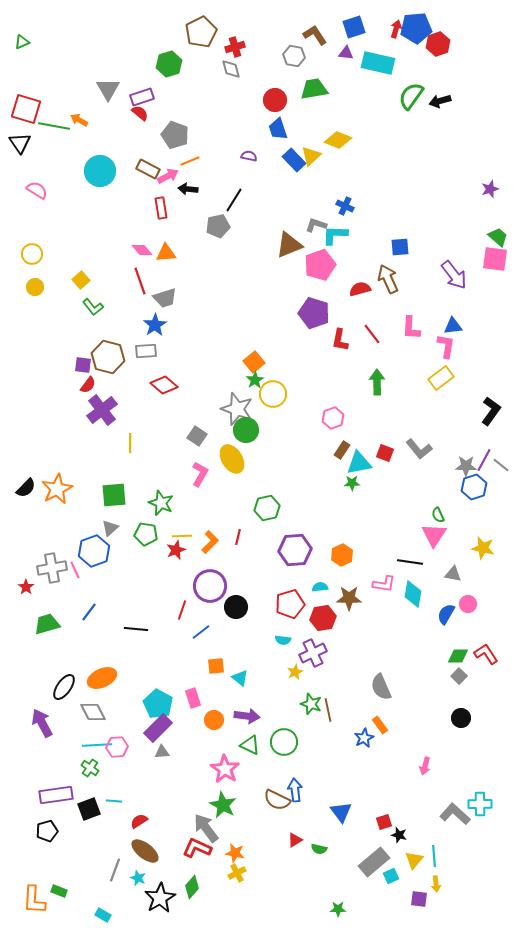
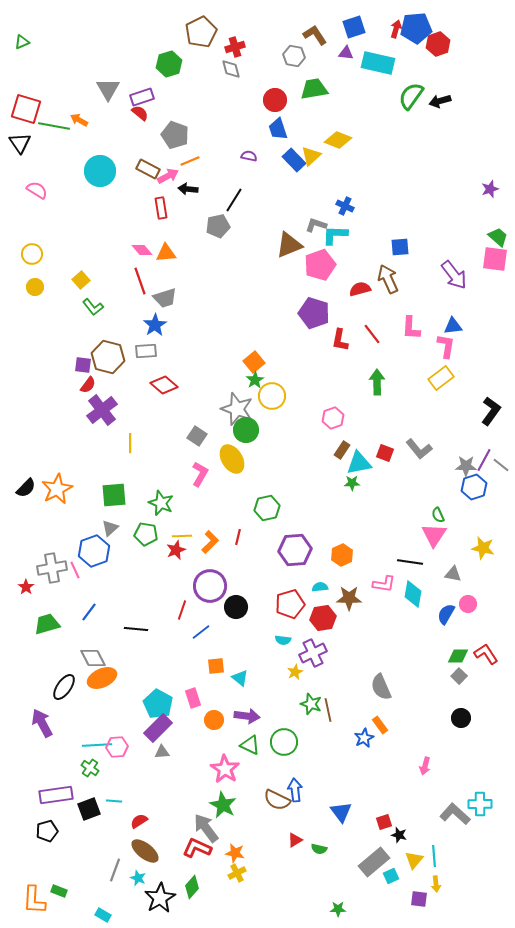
yellow circle at (273, 394): moved 1 px left, 2 px down
gray diamond at (93, 712): moved 54 px up
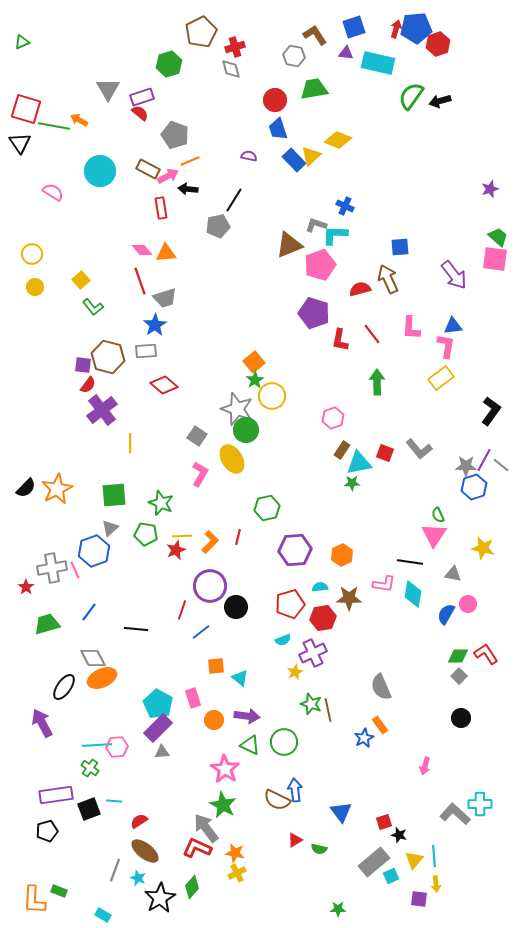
pink semicircle at (37, 190): moved 16 px right, 2 px down
cyan semicircle at (283, 640): rotated 28 degrees counterclockwise
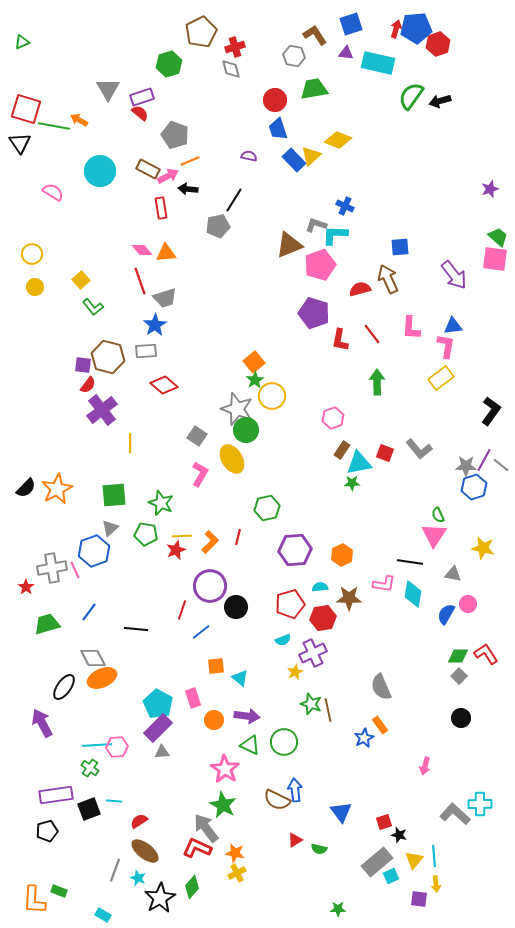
blue square at (354, 27): moved 3 px left, 3 px up
gray rectangle at (374, 862): moved 3 px right
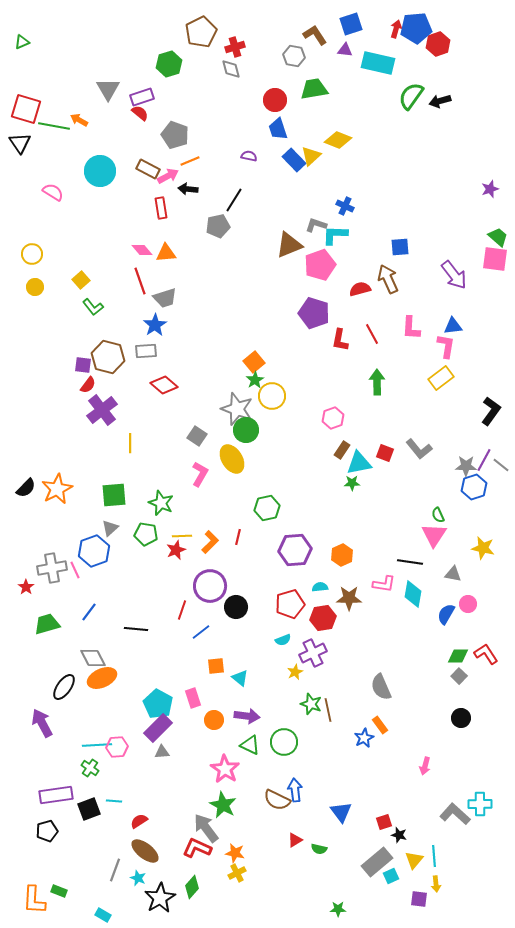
purple triangle at (346, 53): moved 1 px left, 3 px up
red line at (372, 334): rotated 10 degrees clockwise
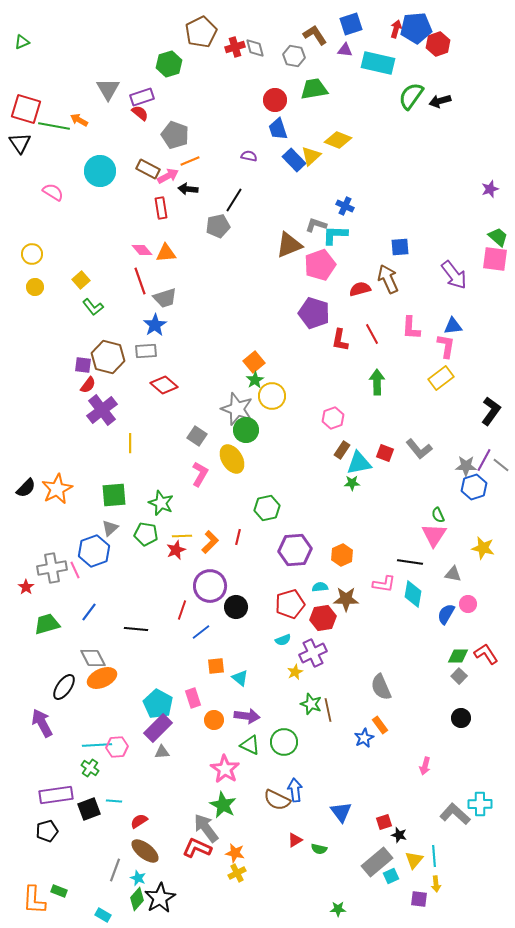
gray diamond at (231, 69): moved 24 px right, 21 px up
brown star at (349, 598): moved 3 px left, 1 px down
green diamond at (192, 887): moved 55 px left, 12 px down
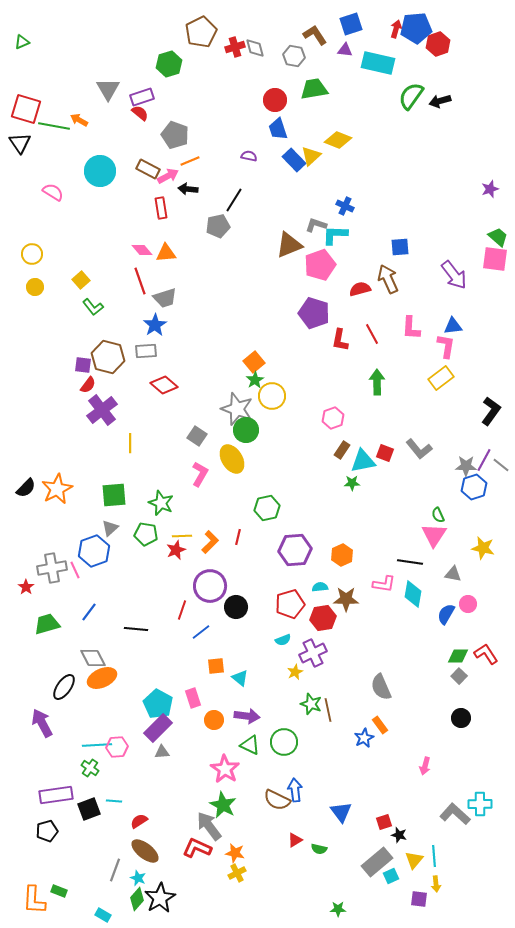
cyan triangle at (359, 463): moved 4 px right, 2 px up
gray arrow at (206, 828): moved 3 px right, 2 px up
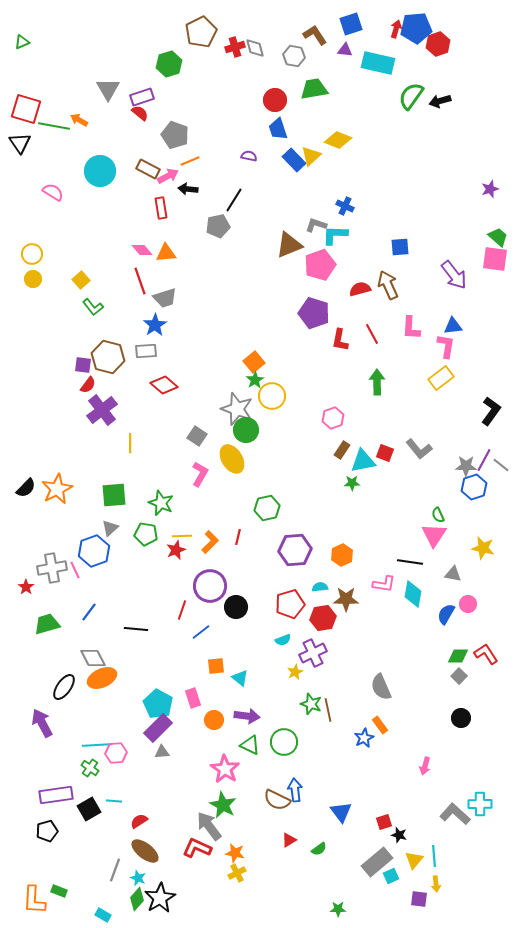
brown arrow at (388, 279): moved 6 px down
yellow circle at (35, 287): moved 2 px left, 8 px up
pink hexagon at (117, 747): moved 1 px left, 6 px down
black square at (89, 809): rotated 10 degrees counterclockwise
red triangle at (295, 840): moved 6 px left
green semicircle at (319, 849): rotated 49 degrees counterclockwise
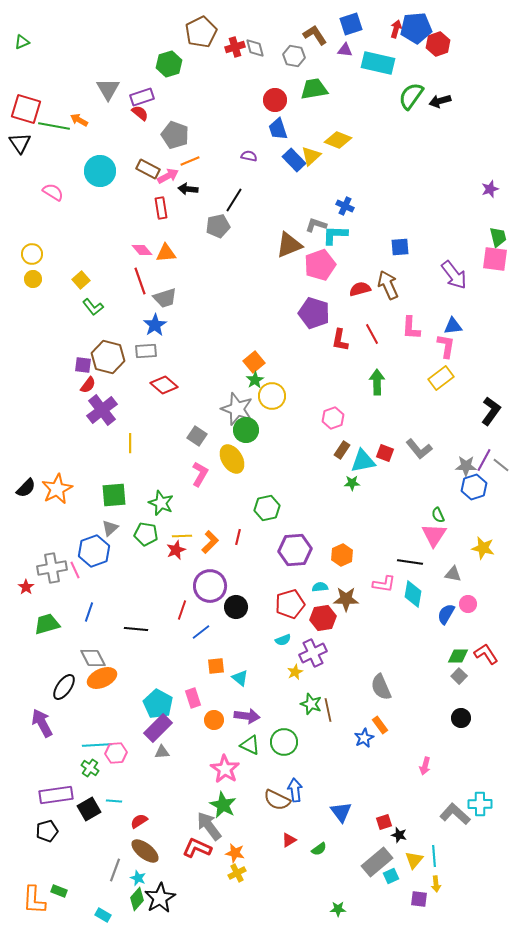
green trapezoid at (498, 237): rotated 35 degrees clockwise
blue line at (89, 612): rotated 18 degrees counterclockwise
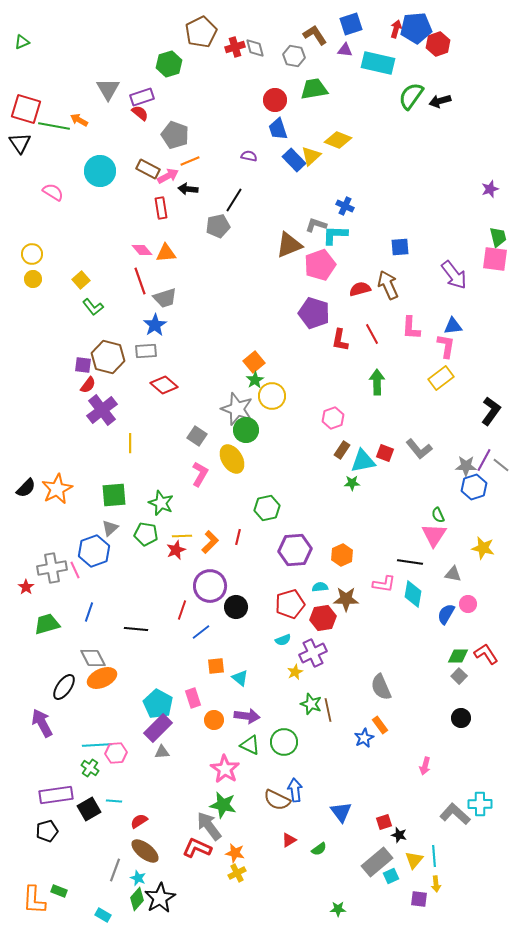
green star at (223, 805): rotated 16 degrees counterclockwise
